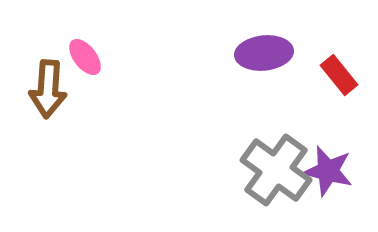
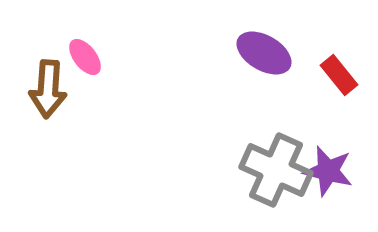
purple ellipse: rotated 36 degrees clockwise
gray cross: rotated 12 degrees counterclockwise
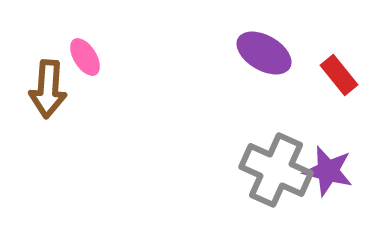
pink ellipse: rotated 6 degrees clockwise
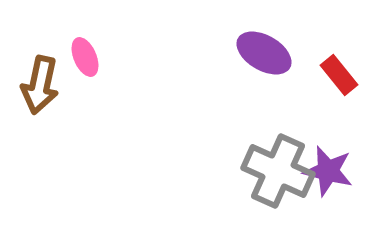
pink ellipse: rotated 9 degrees clockwise
brown arrow: moved 8 px left, 4 px up; rotated 8 degrees clockwise
gray cross: moved 2 px right, 1 px down
